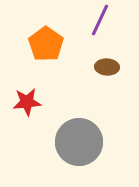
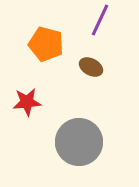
orange pentagon: rotated 20 degrees counterclockwise
brown ellipse: moved 16 px left; rotated 25 degrees clockwise
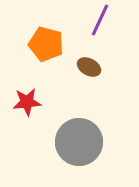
brown ellipse: moved 2 px left
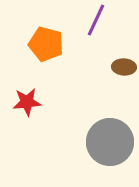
purple line: moved 4 px left
brown ellipse: moved 35 px right; rotated 25 degrees counterclockwise
gray circle: moved 31 px right
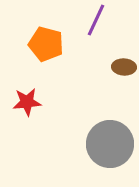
gray circle: moved 2 px down
